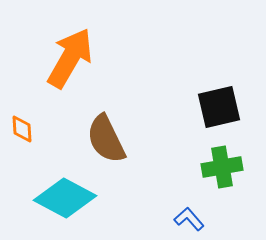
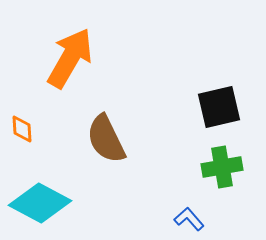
cyan diamond: moved 25 px left, 5 px down
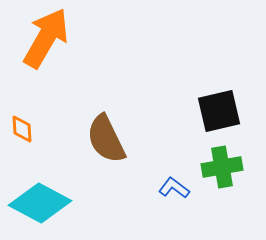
orange arrow: moved 24 px left, 20 px up
black square: moved 4 px down
blue L-shape: moved 15 px left, 31 px up; rotated 12 degrees counterclockwise
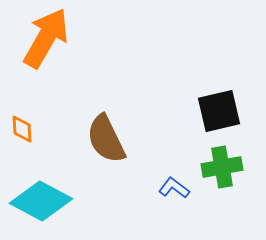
cyan diamond: moved 1 px right, 2 px up
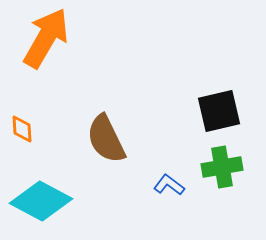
blue L-shape: moved 5 px left, 3 px up
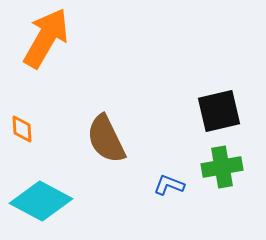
blue L-shape: rotated 16 degrees counterclockwise
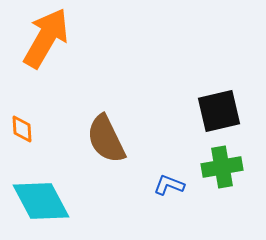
cyan diamond: rotated 34 degrees clockwise
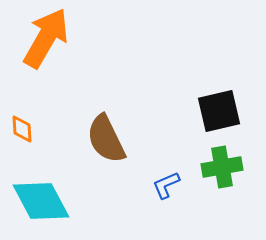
blue L-shape: moved 3 px left; rotated 44 degrees counterclockwise
